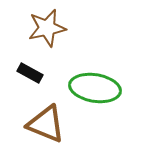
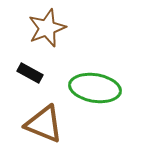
brown star: rotated 9 degrees counterclockwise
brown triangle: moved 2 px left
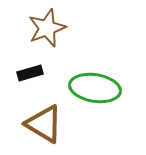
black rectangle: rotated 45 degrees counterclockwise
brown triangle: rotated 9 degrees clockwise
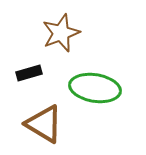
brown star: moved 14 px right, 5 px down
black rectangle: moved 1 px left
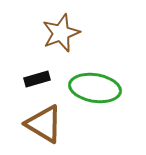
black rectangle: moved 8 px right, 6 px down
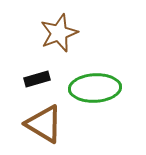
brown star: moved 2 px left
green ellipse: rotated 12 degrees counterclockwise
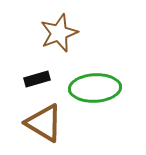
brown triangle: moved 1 px up
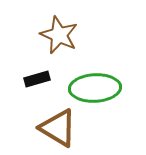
brown star: moved 2 px down; rotated 27 degrees counterclockwise
brown triangle: moved 14 px right, 5 px down
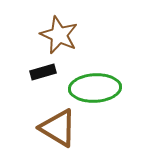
black rectangle: moved 6 px right, 7 px up
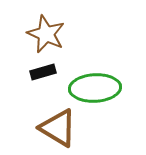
brown star: moved 13 px left, 1 px up
